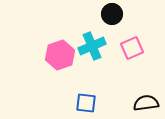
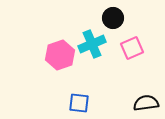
black circle: moved 1 px right, 4 px down
cyan cross: moved 2 px up
blue square: moved 7 px left
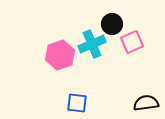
black circle: moved 1 px left, 6 px down
pink square: moved 6 px up
blue square: moved 2 px left
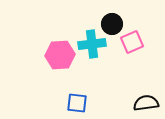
cyan cross: rotated 16 degrees clockwise
pink hexagon: rotated 16 degrees clockwise
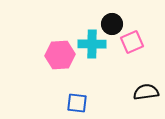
cyan cross: rotated 8 degrees clockwise
black semicircle: moved 11 px up
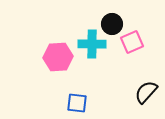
pink hexagon: moved 2 px left, 2 px down
black semicircle: rotated 40 degrees counterclockwise
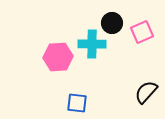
black circle: moved 1 px up
pink square: moved 10 px right, 10 px up
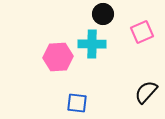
black circle: moved 9 px left, 9 px up
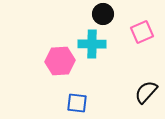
pink hexagon: moved 2 px right, 4 px down
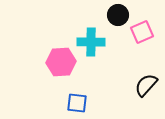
black circle: moved 15 px right, 1 px down
cyan cross: moved 1 px left, 2 px up
pink hexagon: moved 1 px right, 1 px down
black semicircle: moved 7 px up
